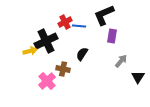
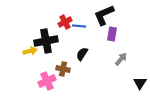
purple rectangle: moved 2 px up
black cross: rotated 15 degrees clockwise
gray arrow: moved 2 px up
black triangle: moved 2 px right, 6 px down
pink cross: rotated 18 degrees clockwise
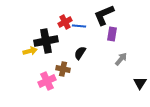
black semicircle: moved 2 px left, 1 px up
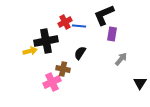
pink cross: moved 5 px right, 1 px down
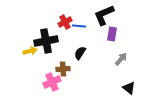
brown cross: rotated 16 degrees counterclockwise
black triangle: moved 11 px left, 5 px down; rotated 24 degrees counterclockwise
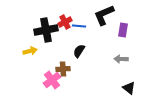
purple rectangle: moved 11 px right, 4 px up
black cross: moved 11 px up
black semicircle: moved 1 px left, 2 px up
gray arrow: rotated 128 degrees counterclockwise
pink cross: moved 2 px up; rotated 12 degrees counterclockwise
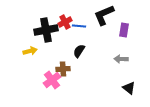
purple rectangle: moved 1 px right
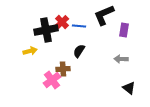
red cross: moved 3 px left; rotated 16 degrees counterclockwise
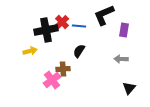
black triangle: rotated 32 degrees clockwise
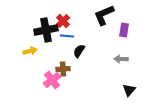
red cross: moved 1 px right, 1 px up
blue line: moved 12 px left, 10 px down
black triangle: moved 2 px down
